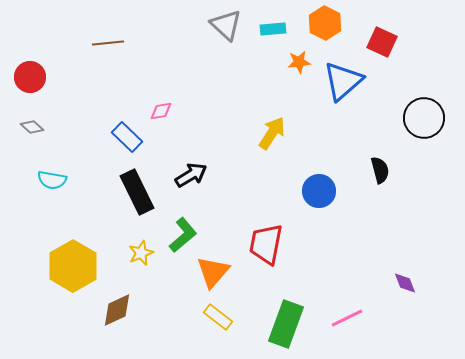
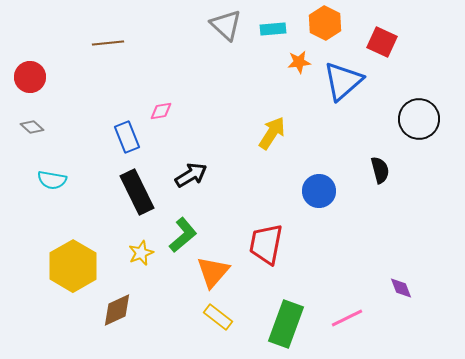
black circle: moved 5 px left, 1 px down
blue rectangle: rotated 24 degrees clockwise
purple diamond: moved 4 px left, 5 px down
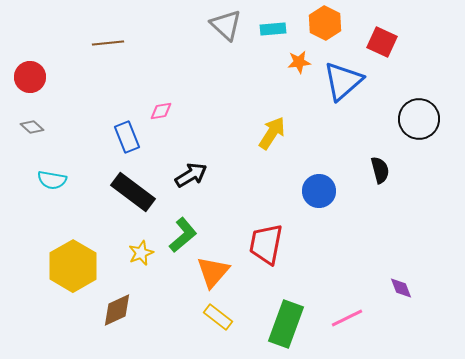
black rectangle: moved 4 px left; rotated 27 degrees counterclockwise
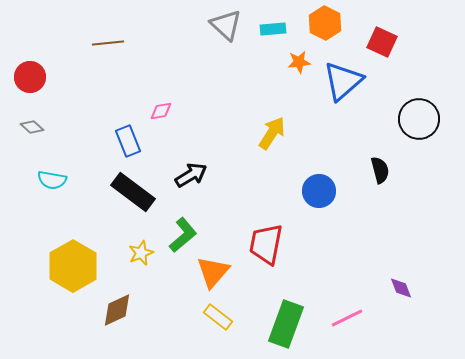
blue rectangle: moved 1 px right, 4 px down
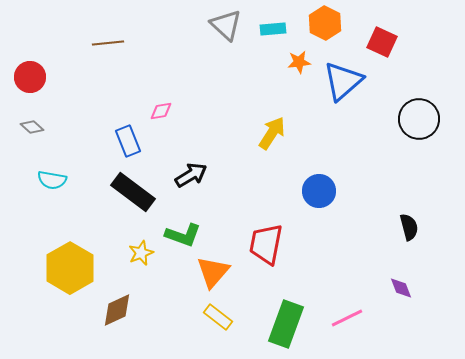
black semicircle: moved 29 px right, 57 px down
green L-shape: rotated 60 degrees clockwise
yellow hexagon: moved 3 px left, 2 px down
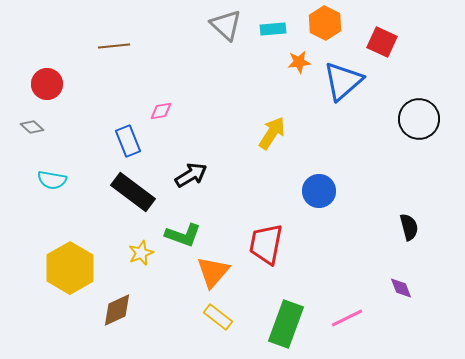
brown line: moved 6 px right, 3 px down
red circle: moved 17 px right, 7 px down
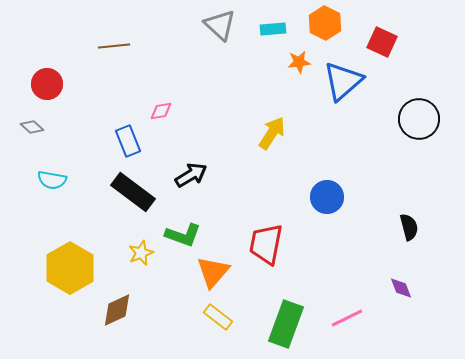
gray triangle: moved 6 px left
blue circle: moved 8 px right, 6 px down
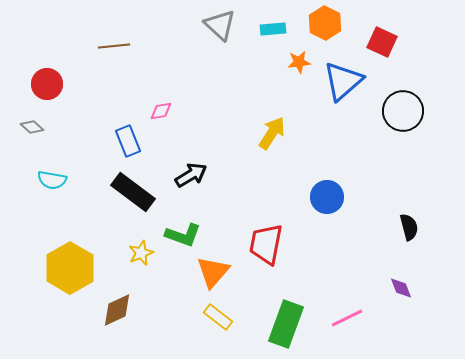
black circle: moved 16 px left, 8 px up
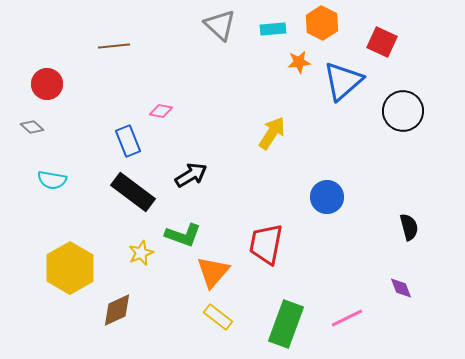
orange hexagon: moved 3 px left
pink diamond: rotated 20 degrees clockwise
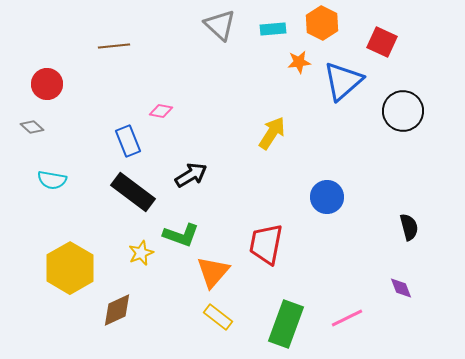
green L-shape: moved 2 px left
